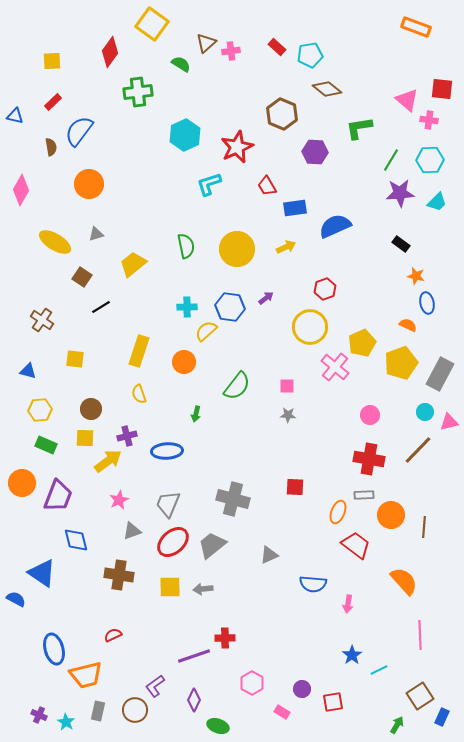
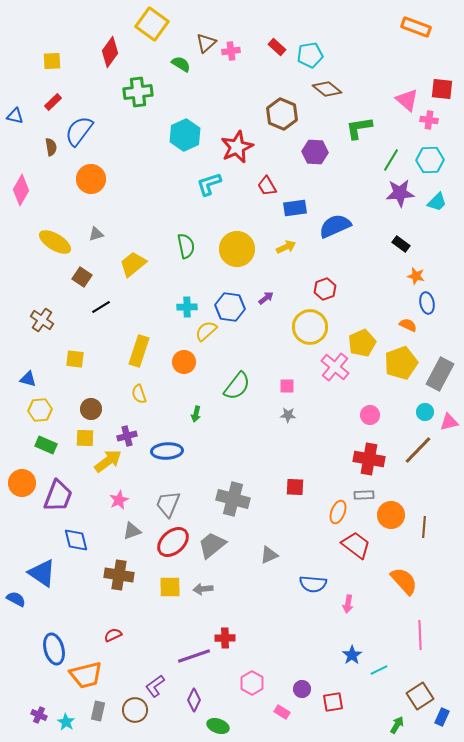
orange circle at (89, 184): moved 2 px right, 5 px up
blue triangle at (28, 371): moved 8 px down
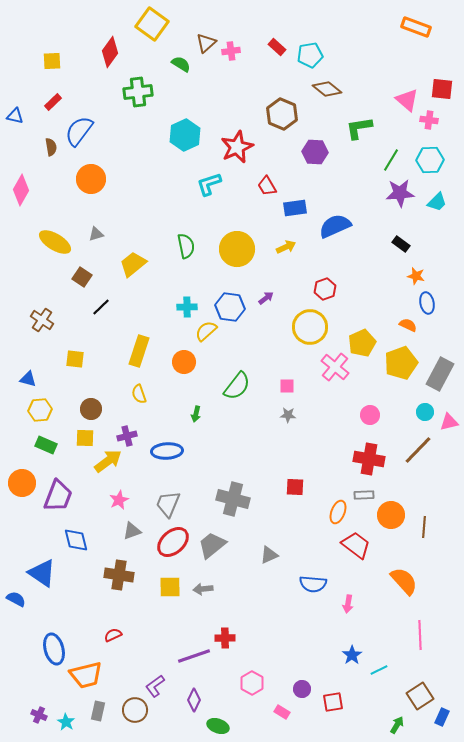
black line at (101, 307): rotated 12 degrees counterclockwise
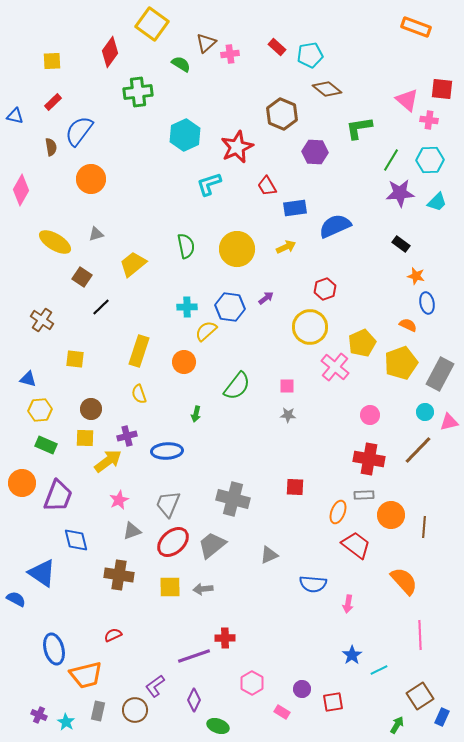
pink cross at (231, 51): moved 1 px left, 3 px down
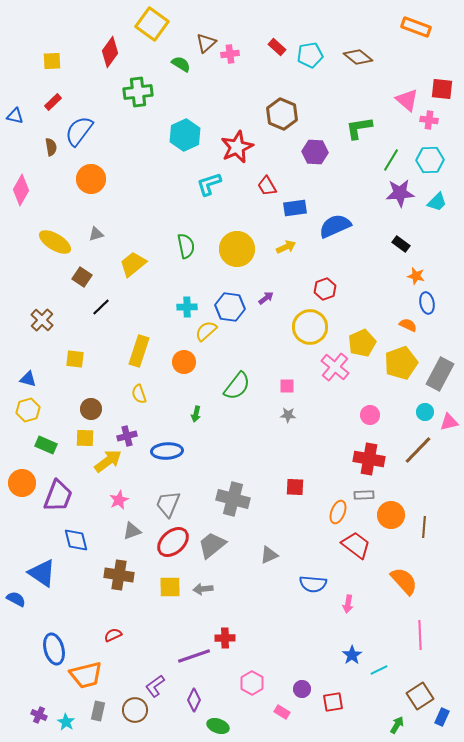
brown diamond at (327, 89): moved 31 px right, 32 px up
brown cross at (42, 320): rotated 10 degrees clockwise
yellow hexagon at (40, 410): moved 12 px left; rotated 10 degrees counterclockwise
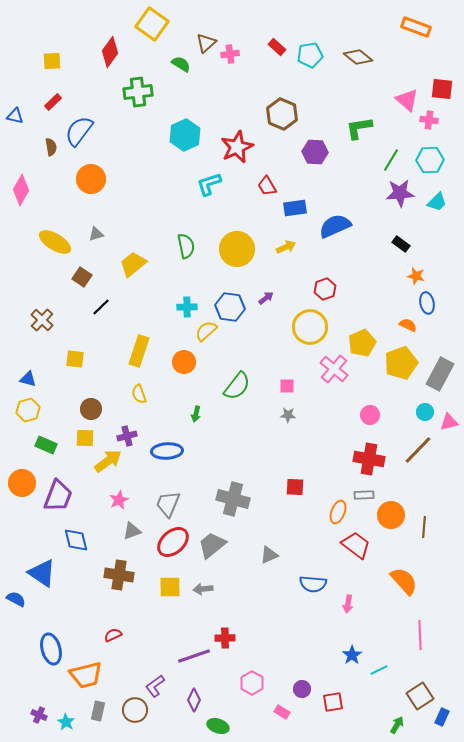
pink cross at (335, 367): moved 1 px left, 2 px down
blue ellipse at (54, 649): moved 3 px left
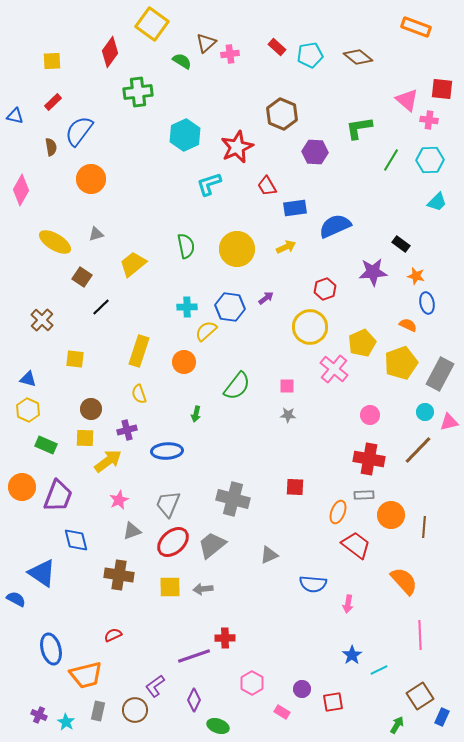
green semicircle at (181, 64): moved 1 px right, 3 px up
purple star at (400, 193): moved 27 px left, 79 px down
yellow hexagon at (28, 410): rotated 20 degrees counterclockwise
purple cross at (127, 436): moved 6 px up
orange circle at (22, 483): moved 4 px down
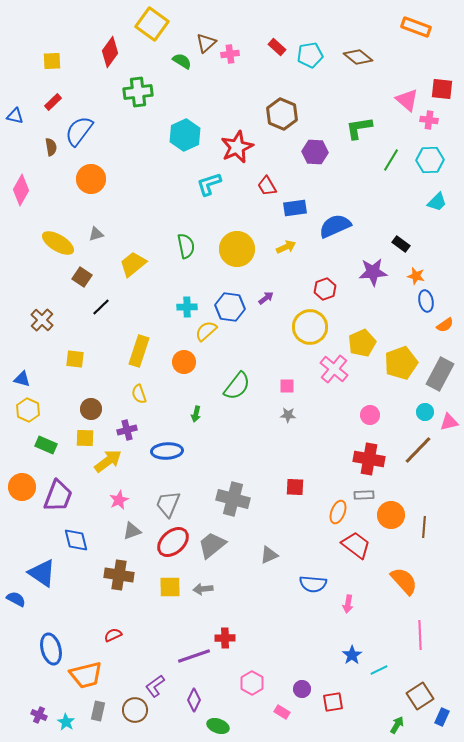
yellow ellipse at (55, 242): moved 3 px right, 1 px down
blue ellipse at (427, 303): moved 1 px left, 2 px up
orange semicircle at (408, 325): moved 37 px right; rotated 120 degrees clockwise
blue triangle at (28, 379): moved 6 px left
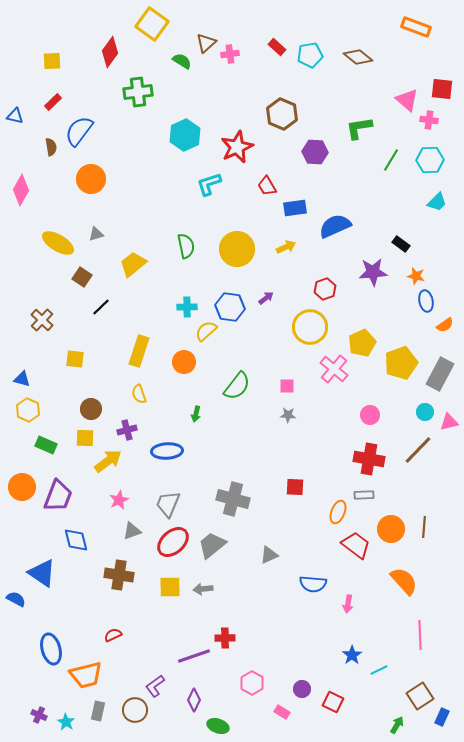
orange circle at (391, 515): moved 14 px down
red square at (333, 702): rotated 35 degrees clockwise
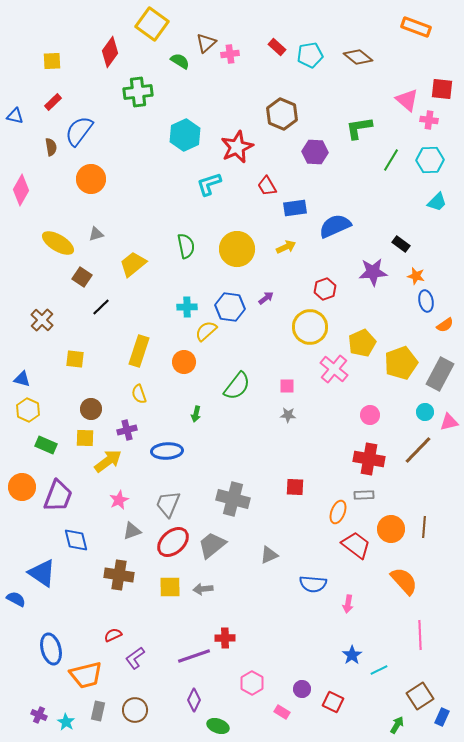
green semicircle at (182, 61): moved 2 px left
purple L-shape at (155, 686): moved 20 px left, 28 px up
